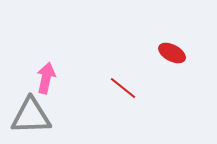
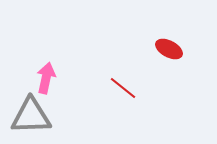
red ellipse: moved 3 px left, 4 px up
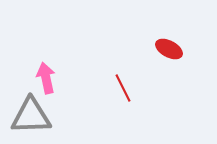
pink arrow: rotated 24 degrees counterclockwise
red line: rotated 24 degrees clockwise
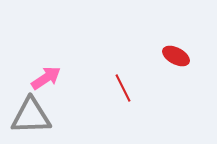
red ellipse: moved 7 px right, 7 px down
pink arrow: rotated 68 degrees clockwise
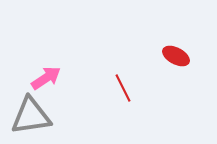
gray triangle: rotated 6 degrees counterclockwise
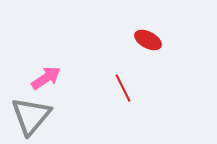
red ellipse: moved 28 px left, 16 px up
gray triangle: rotated 42 degrees counterclockwise
